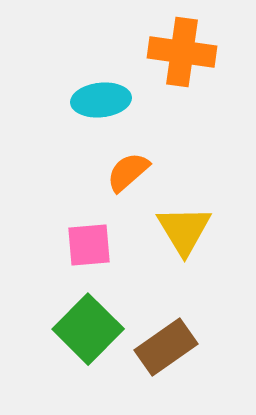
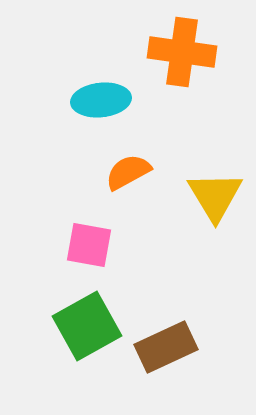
orange semicircle: rotated 12 degrees clockwise
yellow triangle: moved 31 px right, 34 px up
pink square: rotated 15 degrees clockwise
green square: moved 1 px left, 3 px up; rotated 16 degrees clockwise
brown rectangle: rotated 10 degrees clockwise
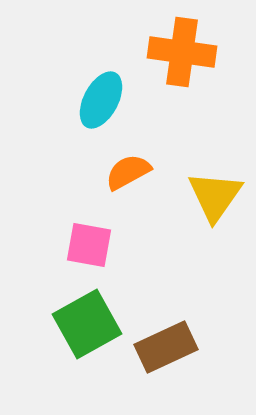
cyan ellipse: rotated 56 degrees counterclockwise
yellow triangle: rotated 6 degrees clockwise
green square: moved 2 px up
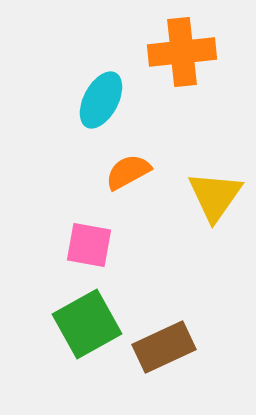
orange cross: rotated 14 degrees counterclockwise
brown rectangle: moved 2 px left
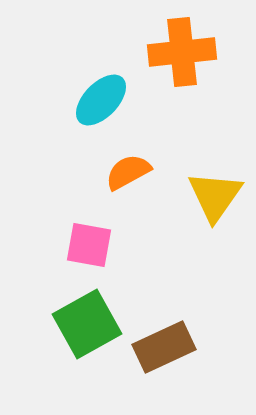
cyan ellipse: rotated 16 degrees clockwise
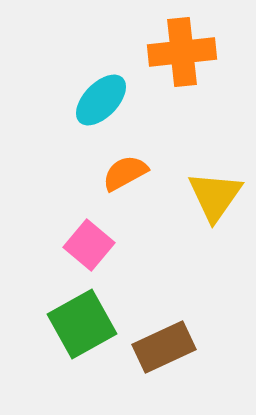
orange semicircle: moved 3 px left, 1 px down
pink square: rotated 30 degrees clockwise
green square: moved 5 px left
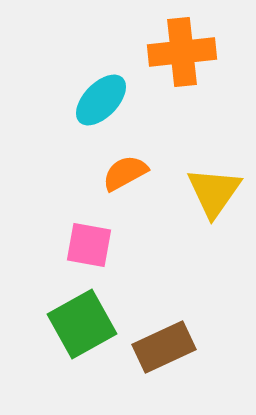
yellow triangle: moved 1 px left, 4 px up
pink square: rotated 30 degrees counterclockwise
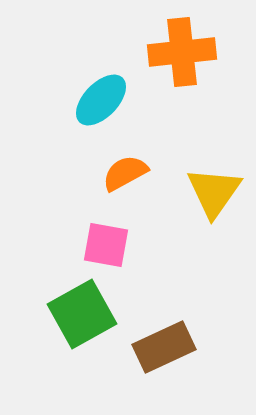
pink square: moved 17 px right
green square: moved 10 px up
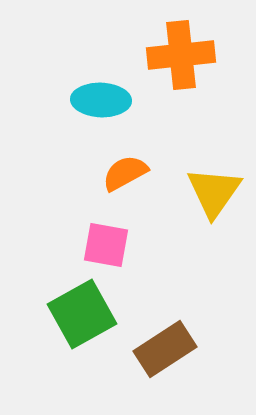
orange cross: moved 1 px left, 3 px down
cyan ellipse: rotated 48 degrees clockwise
brown rectangle: moved 1 px right, 2 px down; rotated 8 degrees counterclockwise
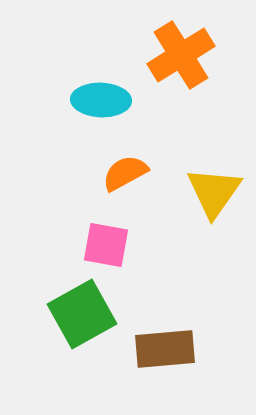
orange cross: rotated 26 degrees counterclockwise
brown rectangle: rotated 28 degrees clockwise
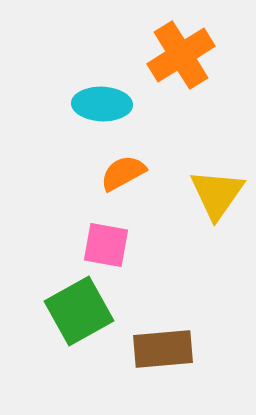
cyan ellipse: moved 1 px right, 4 px down
orange semicircle: moved 2 px left
yellow triangle: moved 3 px right, 2 px down
green square: moved 3 px left, 3 px up
brown rectangle: moved 2 px left
